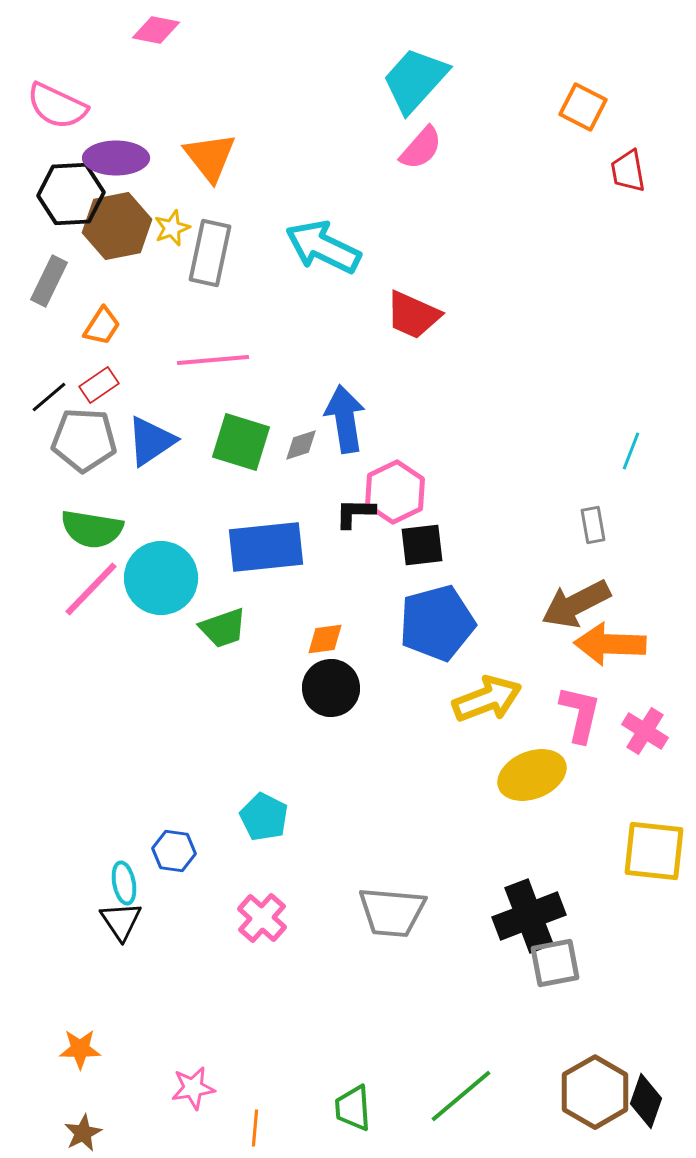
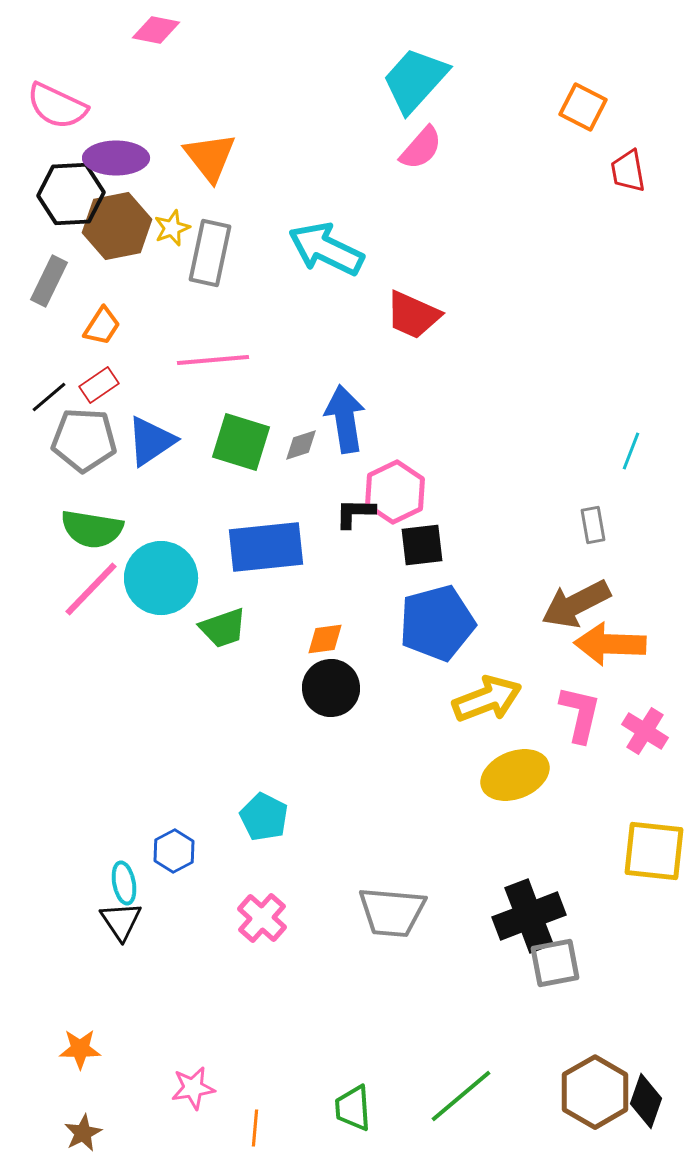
cyan arrow at (323, 247): moved 3 px right, 2 px down
yellow ellipse at (532, 775): moved 17 px left
blue hexagon at (174, 851): rotated 24 degrees clockwise
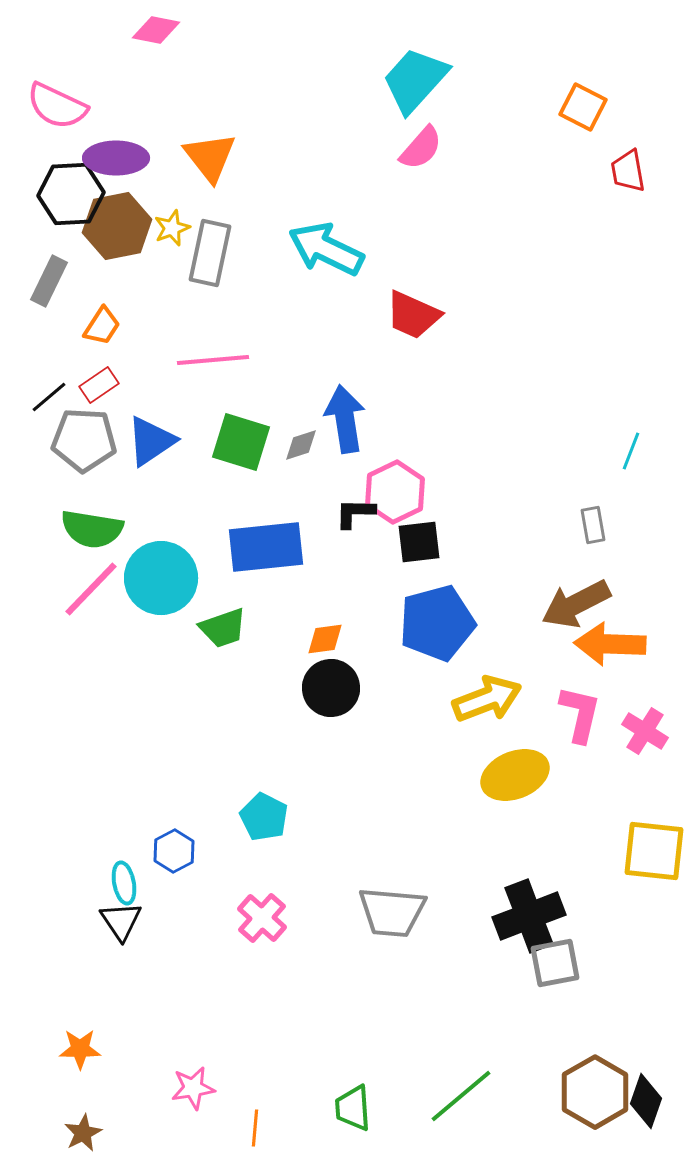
black square at (422, 545): moved 3 px left, 3 px up
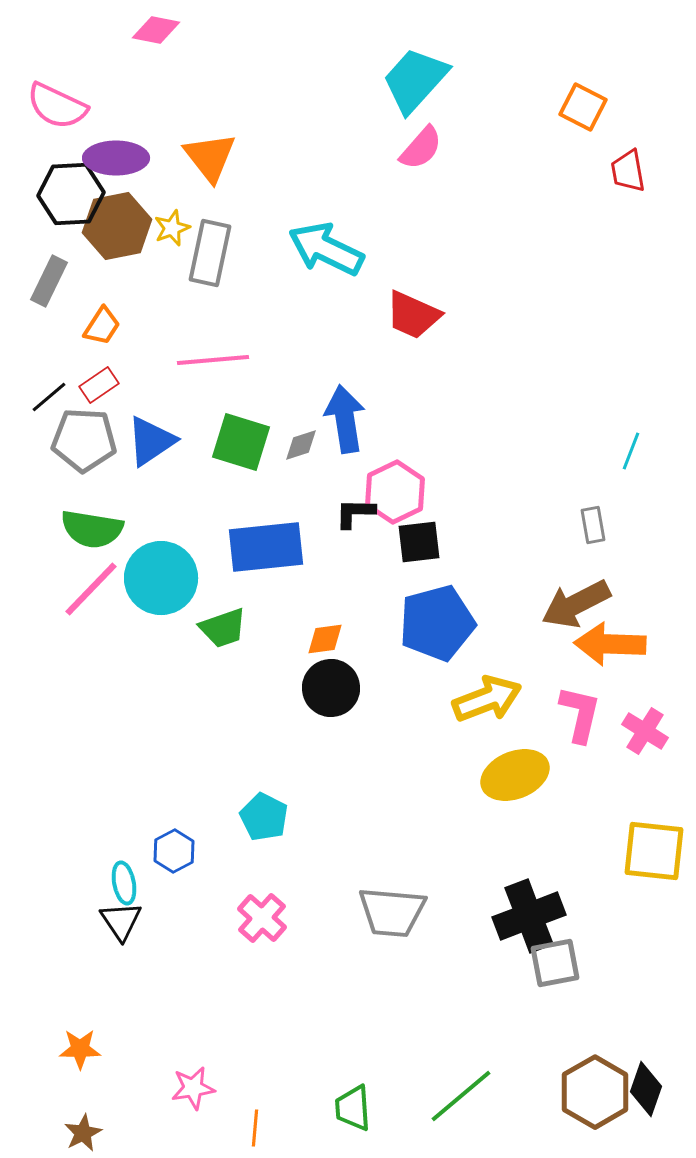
black diamond at (646, 1101): moved 12 px up
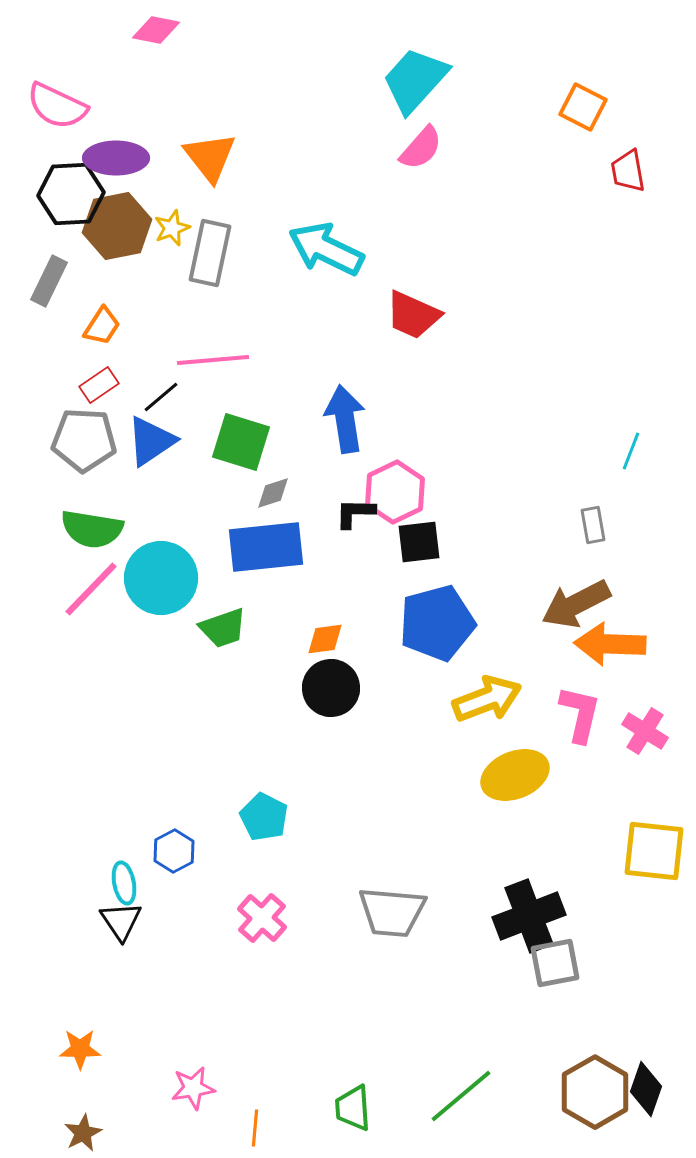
black line at (49, 397): moved 112 px right
gray diamond at (301, 445): moved 28 px left, 48 px down
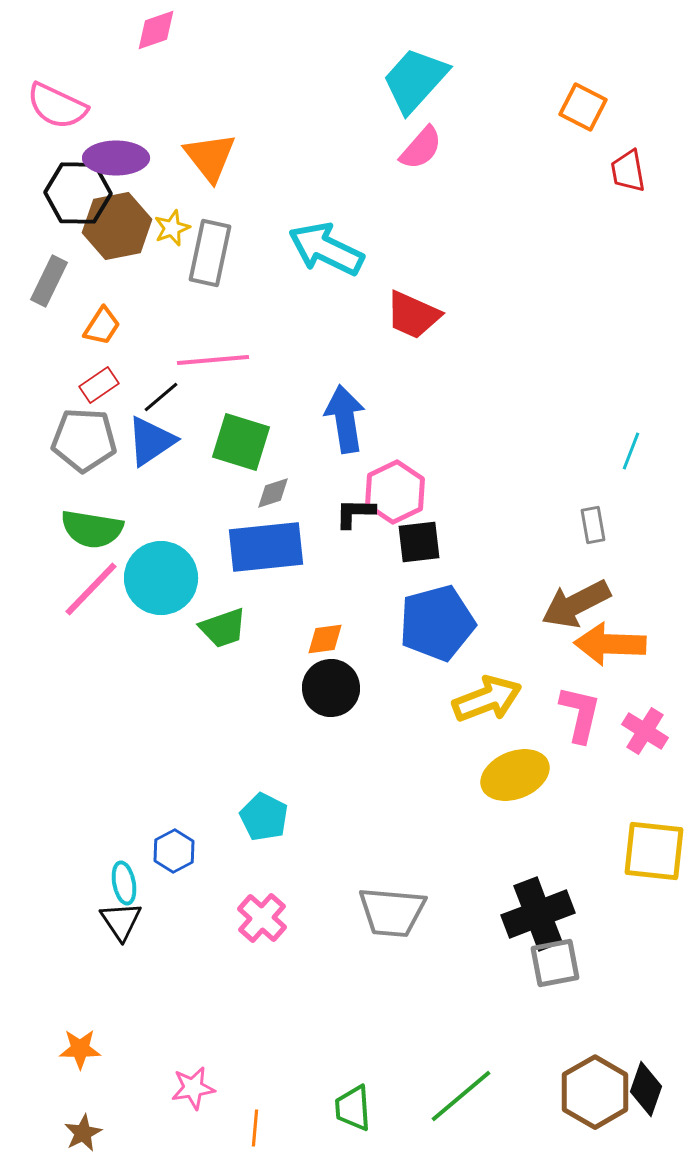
pink diamond at (156, 30): rotated 30 degrees counterclockwise
black hexagon at (71, 194): moved 7 px right, 1 px up; rotated 4 degrees clockwise
black cross at (529, 916): moved 9 px right, 2 px up
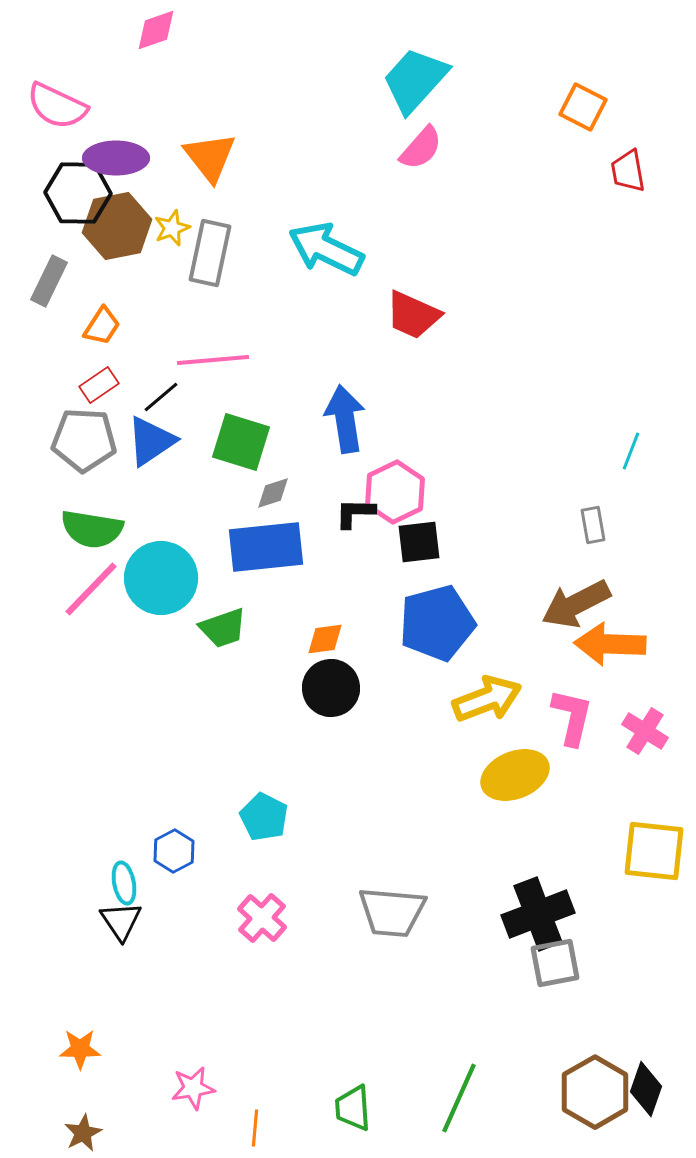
pink L-shape at (580, 714): moved 8 px left, 3 px down
green line at (461, 1096): moved 2 px left, 2 px down; rotated 26 degrees counterclockwise
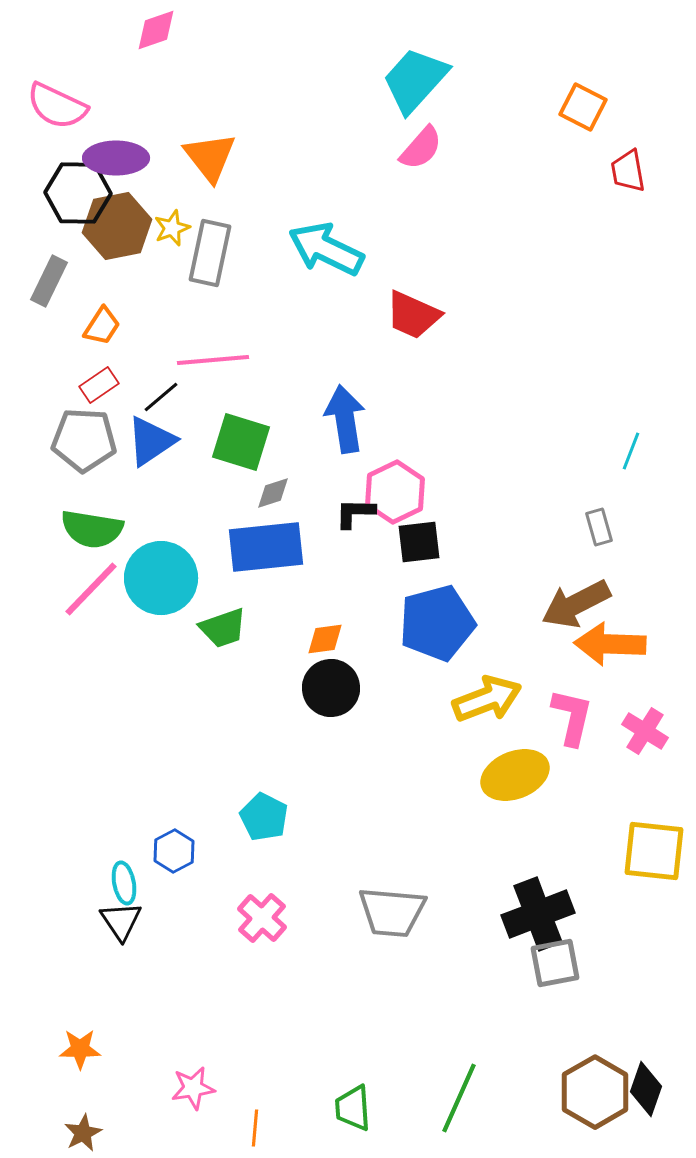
gray rectangle at (593, 525): moved 6 px right, 2 px down; rotated 6 degrees counterclockwise
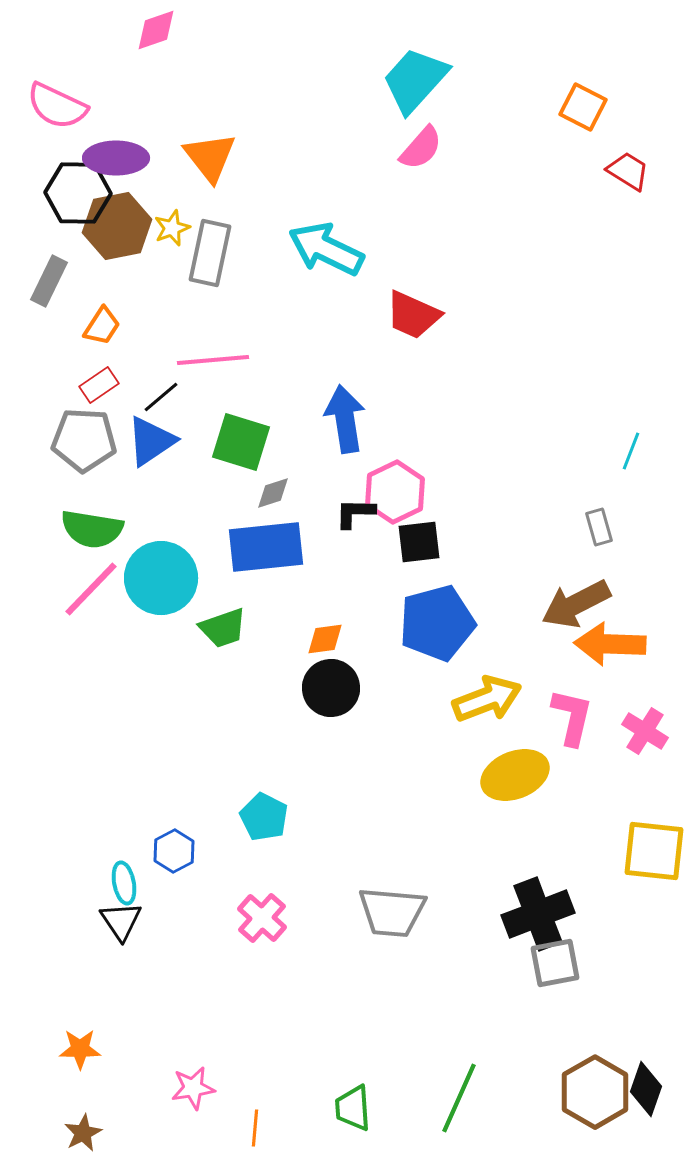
red trapezoid at (628, 171): rotated 132 degrees clockwise
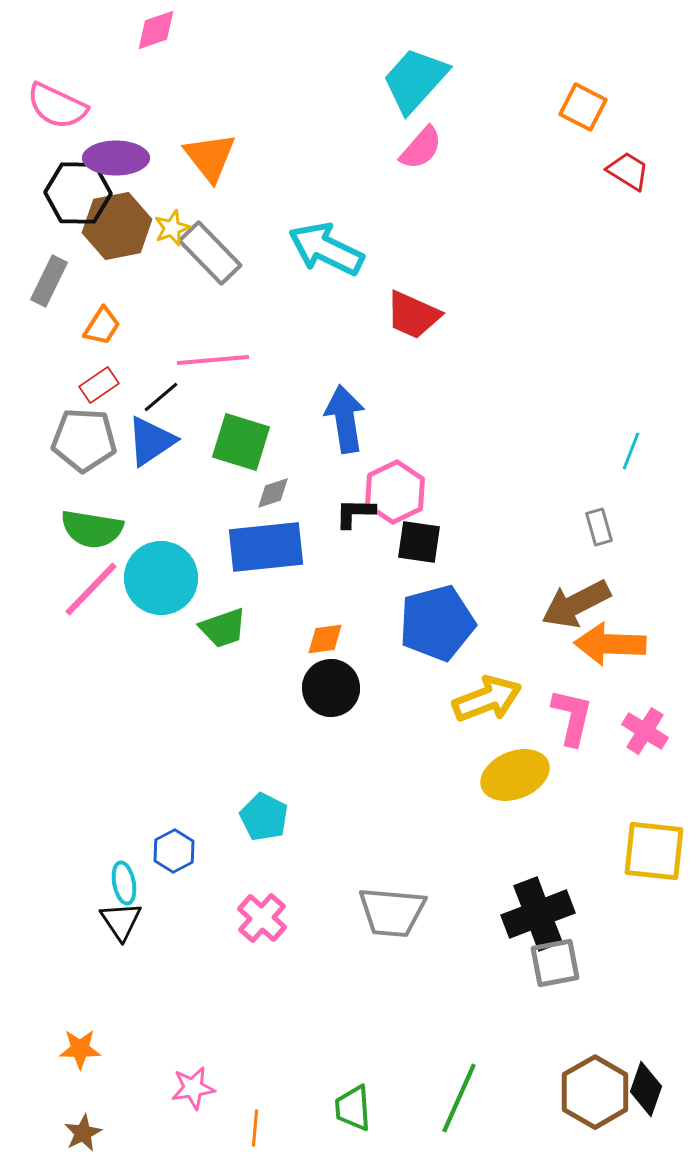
gray rectangle at (210, 253): rotated 56 degrees counterclockwise
black square at (419, 542): rotated 15 degrees clockwise
